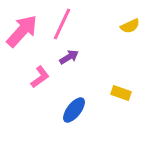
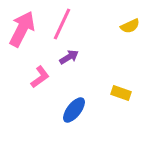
pink arrow: moved 2 px up; rotated 15 degrees counterclockwise
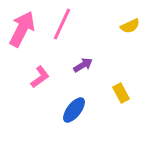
purple arrow: moved 14 px right, 8 px down
yellow rectangle: rotated 42 degrees clockwise
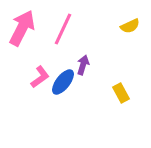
pink line: moved 1 px right, 5 px down
pink arrow: moved 1 px up
purple arrow: rotated 42 degrees counterclockwise
blue ellipse: moved 11 px left, 28 px up
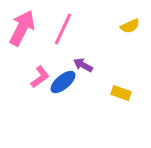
purple arrow: rotated 78 degrees counterclockwise
blue ellipse: rotated 12 degrees clockwise
yellow rectangle: rotated 42 degrees counterclockwise
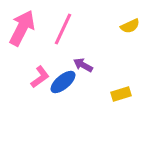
yellow rectangle: moved 1 px down; rotated 36 degrees counterclockwise
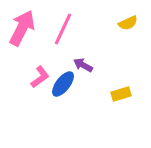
yellow semicircle: moved 2 px left, 3 px up
blue ellipse: moved 2 px down; rotated 12 degrees counterclockwise
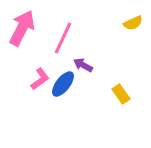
yellow semicircle: moved 5 px right
pink line: moved 9 px down
pink L-shape: moved 2 px down
yellow rectangle: rotated 72 degrees clockwise
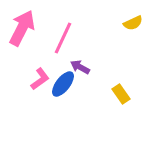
purple arrow: moved 3 px left, 2 px down
